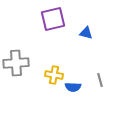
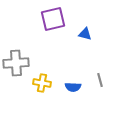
blue triangle: moved 1 px left, 1 px down
yellow cross: moved 12 px left, 8 px down
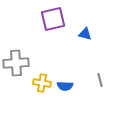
blue semicircle: moved 8 px left, 1 px up
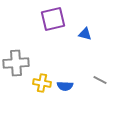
gray line: rotated 48 degrees counterclockwise
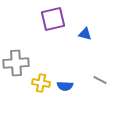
yellow cross: moved 1 px left
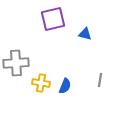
gray line: rotated 72 degrees clockwise
blue semicircle: rotated 70 degrees counterclockwise
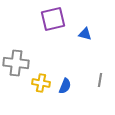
gray cross: rotated 10 degrees clockwise
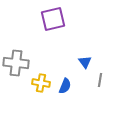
blue triangle: moved 28 px down; rotated 40 degrees clockwise
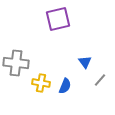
purple square: moved 5 px right
gray line: rotated 32 degrees clockwise
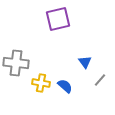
blue semicircle: rotated 70 degrees counterclockwise
